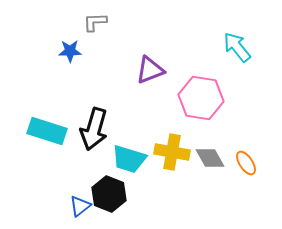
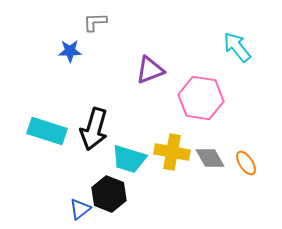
blue triangle: moved 3 px down
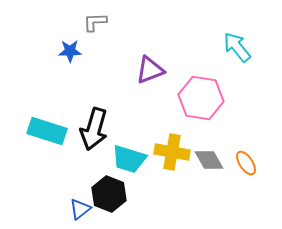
gray diamond: moved 1 px left, 2 px down
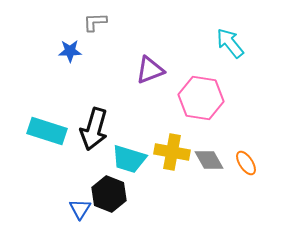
cyan arrow: moved 7 px left, 4 px up
blue triangle: rotated 20 degrees counterclockwise
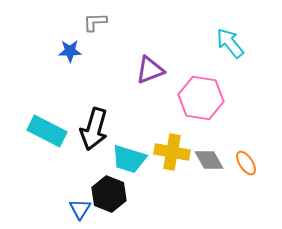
cyan rectangle: rotated 9 degrees clockwise
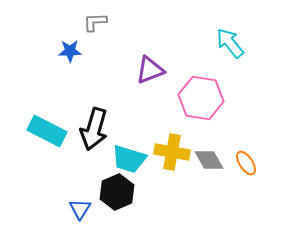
black hexagon: moved 8 px right, 2 px up; rotated 16 degrees clockwise
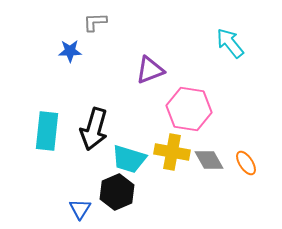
pink hexagon: moved 12 px left, 11 px down
cyan rectangle: rotated 69 degrees clockwise
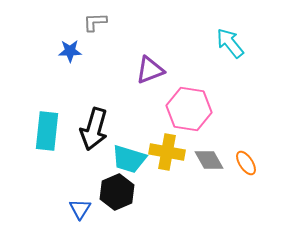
yellow cross: moved 5 px left
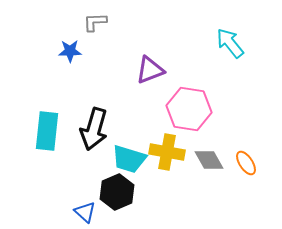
blue triangle: moved 5 px right, 3 px down; rotated 20 degrees counterclockwise
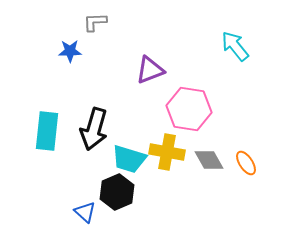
cyan arrow: moved 5 px right, 3 px down
